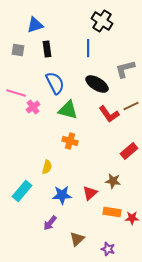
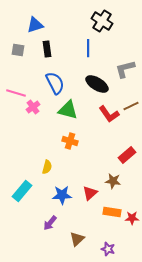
red rectangle: moved 2 px left, 4 px down
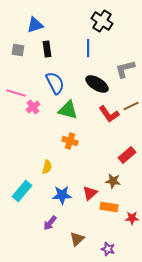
orange rectangle: moved 3 px left, 5 px up
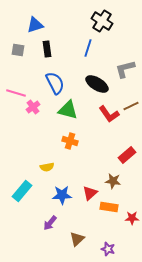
blue line: rotated 18 degrees clockwise
yellow semicircle: rotated 64 degrees clockwise
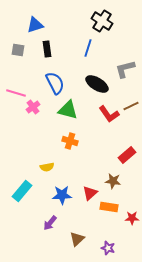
purple star: moved 1 px up
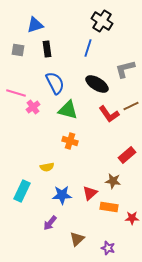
cyan rectangle: rotated 15 degrees counterclockwise
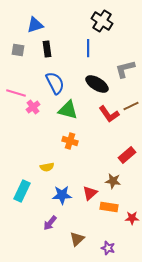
blue line: rotated 18 degrees counterclockwise
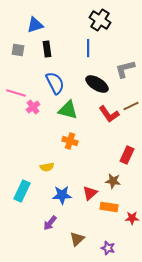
black cross: moved 2 px left, 1 px up
red rectangle: rotated 24 degrees counterclockwise
